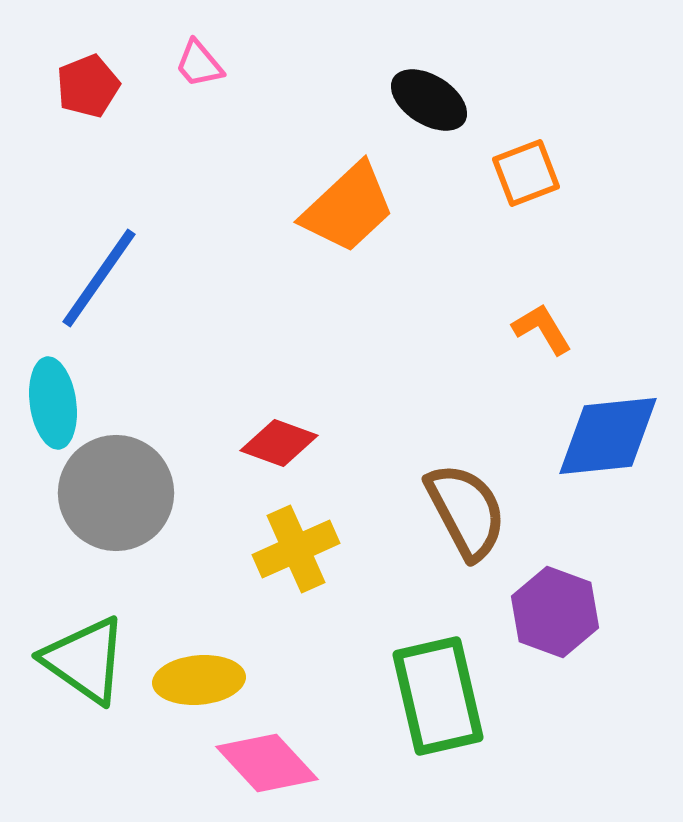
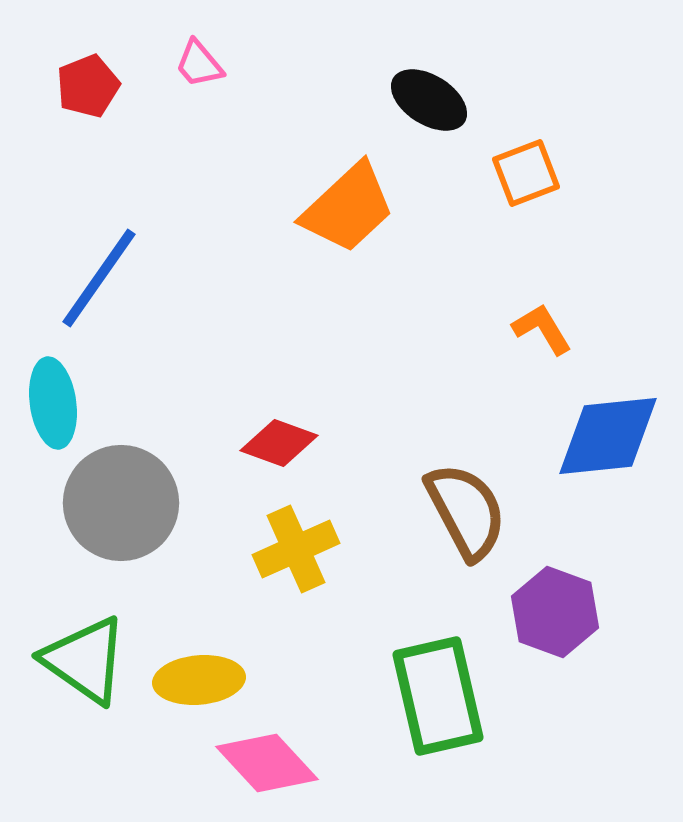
gray circle: moved 5 px right, 10 px down
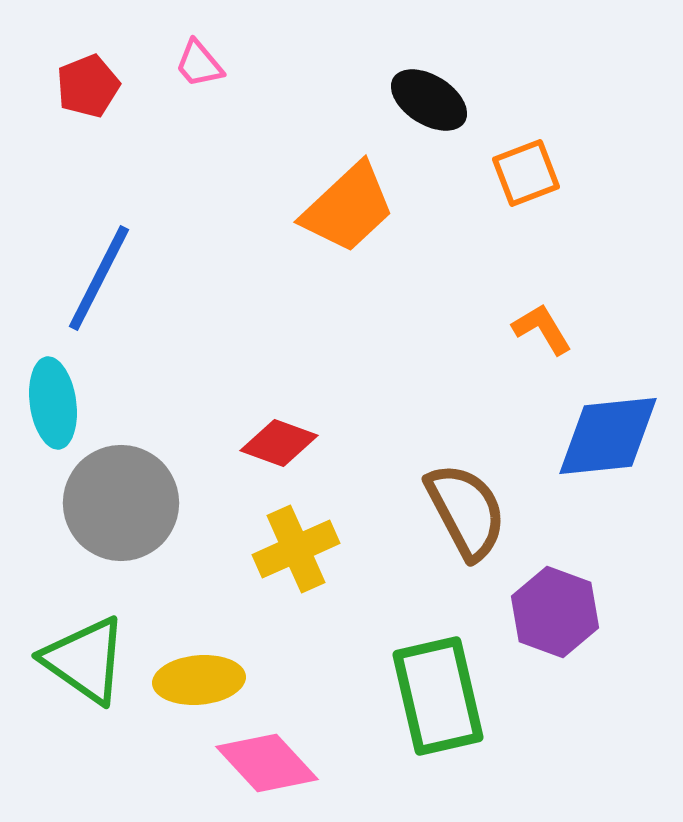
blue line: rotated 8 degrees counterclockwise
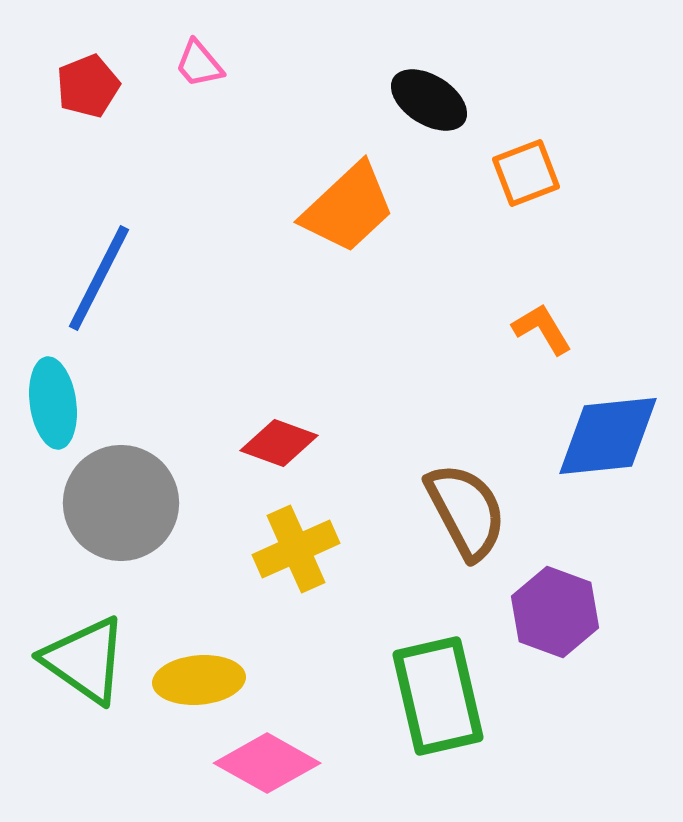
pink diamond: rotated 18 degrees counterclockwise
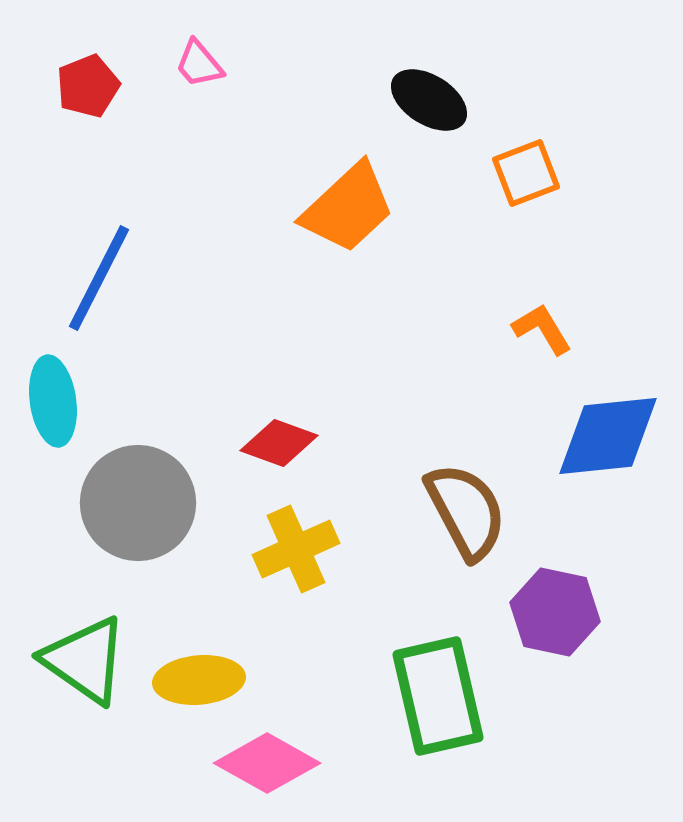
cyan ellipse: moved 2 px up
gray circle: moved 17 px right
purple hexagon: rotated 8 degrees counterclockwise
